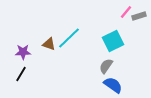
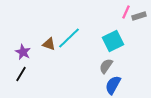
pink line: rotated 16 degrees counterclockwise
purple star: rotated 28 degrees clockwise
blue semicircle: rotated 96 degrees counterclockwise
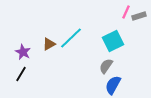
cyan line: moved 2 px right
brown triangle: rotated 48 degrees counterclockwise
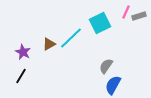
cyan square: moved 13 px left, 18 px up
black line: moved 2 px down
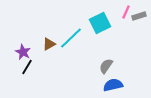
black line: moved 6 px right, 9 px up
blue semicircle: rotated 48 degrees clockwise
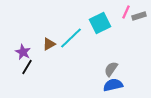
gray semicircle: moved 5 px right, 3 px down
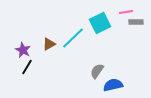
pink line: rotated 56 degrees clockwise
gray rectangle: moved 3 px left, 6 px down; rotated 16 degrees clockwise
cyan line: moved 2 px right
purple star: moved 2 px up
gray semicircle: moved 14 px left, 2 px down
